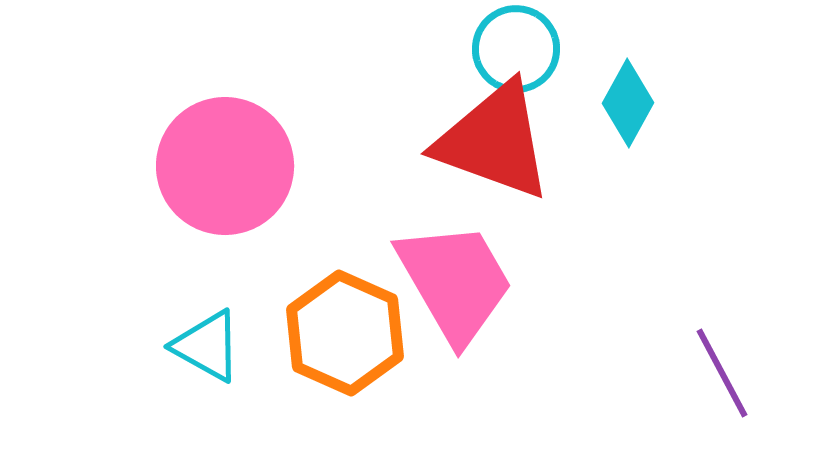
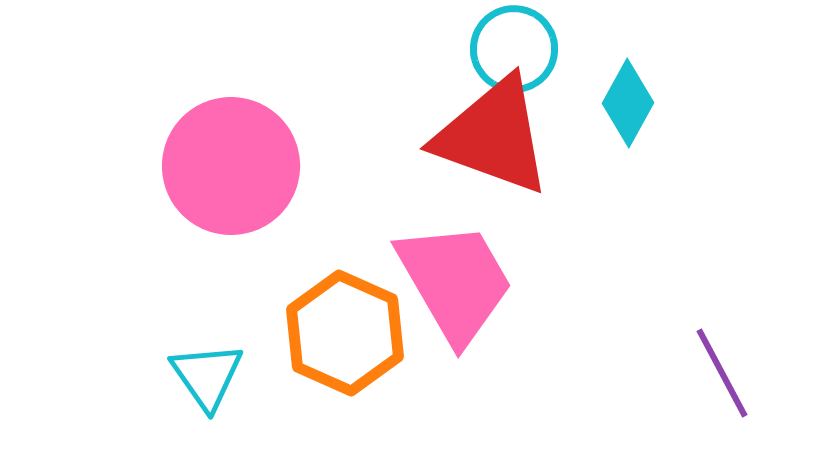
cyan circle: moved 2 px left
red triangle: moved 1 px left, 5 px up
pink circle: moved 6 px right
cyan triangle: moved 30 px down; rotated 26 degrees clockwise
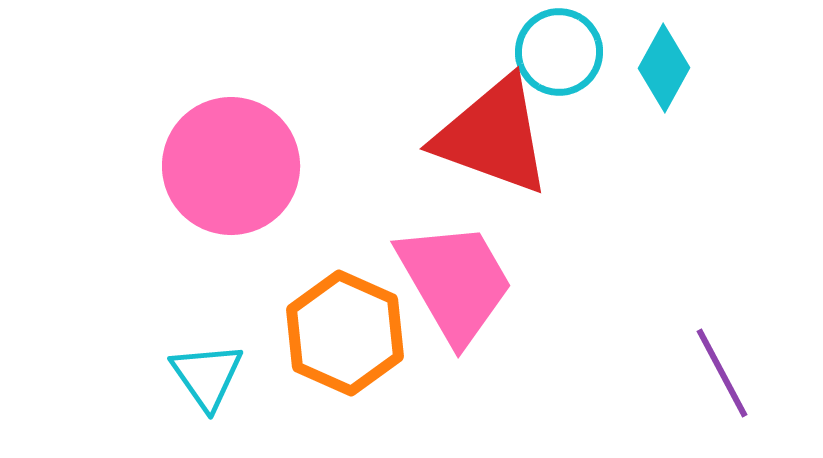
cyan circle: moved 45 px right, 3 px down
cyan diamond: moved 36 px right, 35 px up
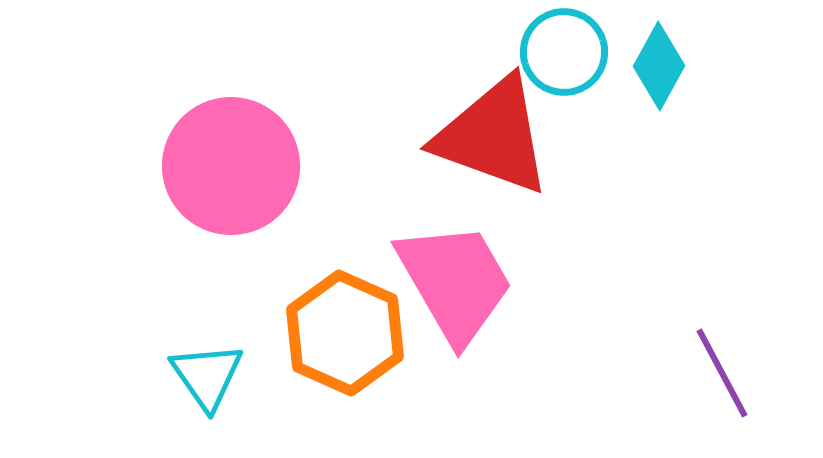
cyan circle: moved 5 px right
cyan diamond: moved 5 px left, 2 px up
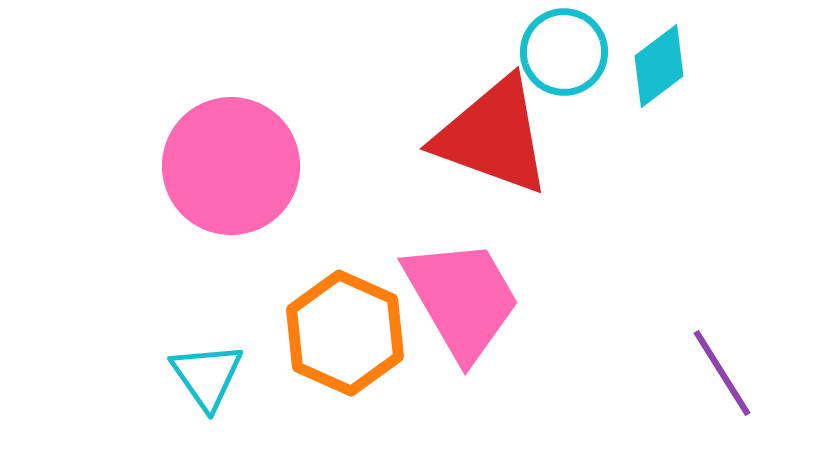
cyan diamond: rotated 24 degrees clockwise
pink trapezoid: moved 7 px right, 17 px down
purple line: rotated 4 degrees counterclockwise
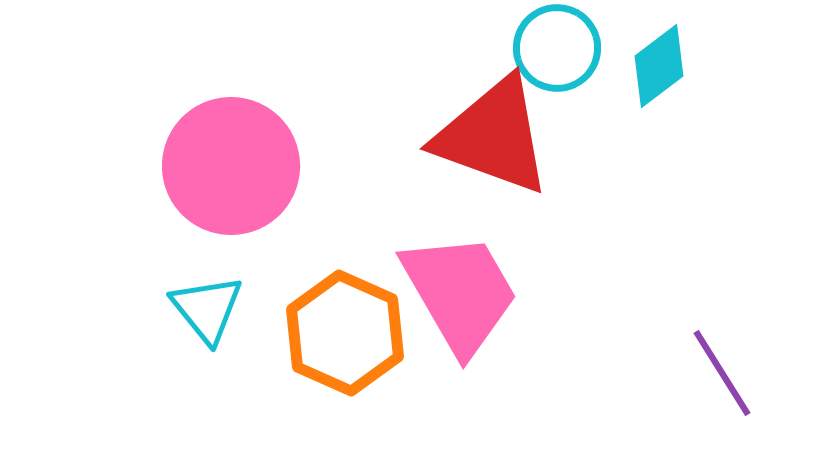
cyan circle: moved 7 px left, 4 px up
pink trapezoid: moved 2 px left, 6 px up
cyan triangle: moved 67 px up; rotated 4 degrees counterclockwise
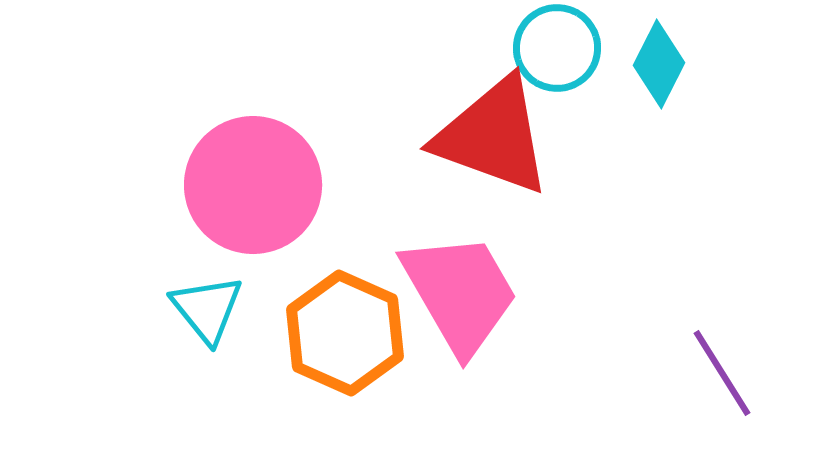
cyan diamond: moved 2 px up; rotated 26 degrees counterclockwise
pink circle: moved 22 px right, 19 px down
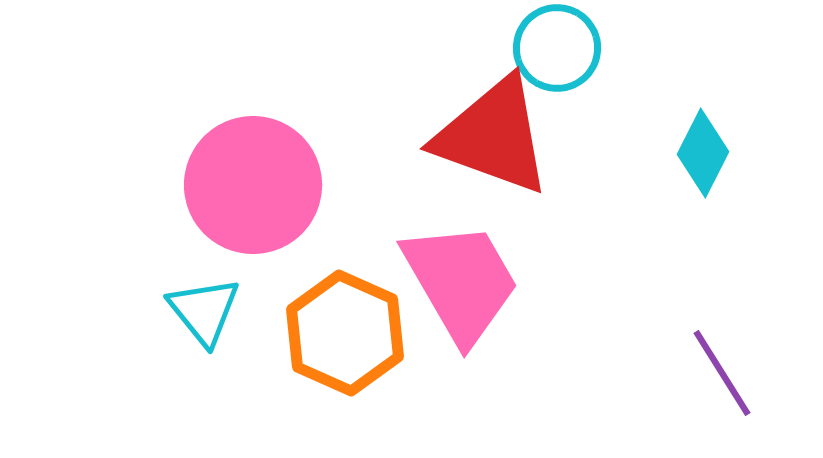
cyan diamond: moved 44 px right, 89 px down
pink trapezoid: moved 1 px right, 11 px up
cyan triangle: moved 3 px left, 2 px down
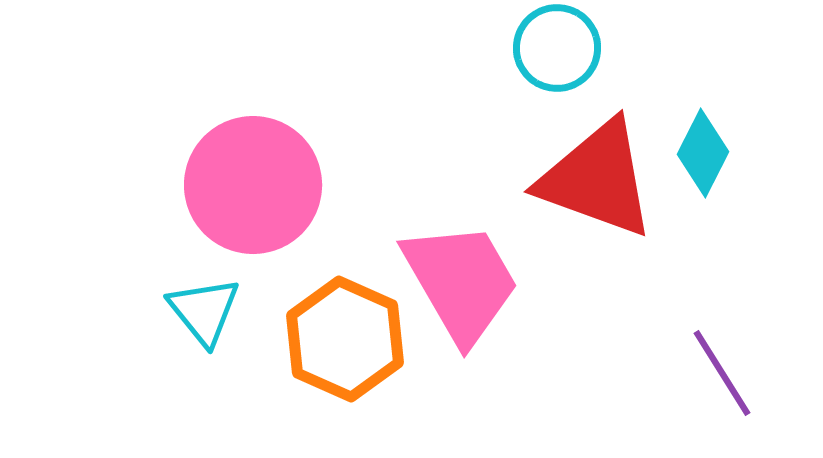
red triangle: moved 104 px right, 43 px down
orange hexagon: moved 6 px down
